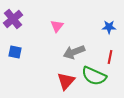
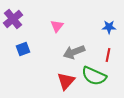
blue square: moved 8 px right, 3 px up; rotated 32 degrees counterclockwise
red line: moved 2 px left, 2 px up
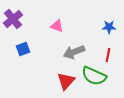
pink triangle: rotated 48 degrees counterclockwise
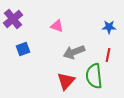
green semicircle: rotated 60 degrees clockwise
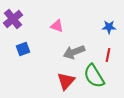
green semicircle: rotated 25 degrees counterclockwise
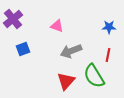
gray arrow: moved 3 px left, 1 px up
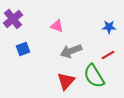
red line: rotated 48 degrees clockwise
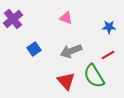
pink triangle: moved 9 px right, 8 px up
blue square: moved 11 px right; rotated 16 degrees counterclockwise
red triangle: rotated 24 degrees counterclockwise
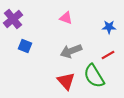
blue square: moved 9 px left, 3 px up; rotated 32 degrees counterclockwise
